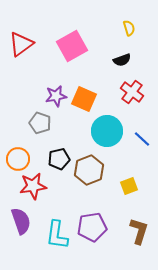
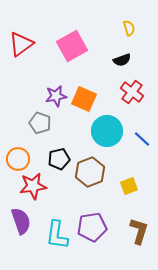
brown hexagon: moved 1 px right, 2 px down
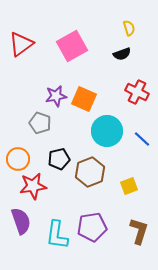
black semicircle: moved 6 px up
red cross: moved 5 px right; rotated 10 degrees counterclockwise
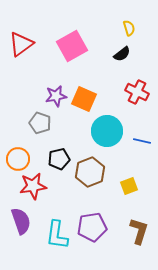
black semicircle: rotated 18 degrees counterclockwise
blue line: moved 2 px down; rotated 30 degrees counterclockwise
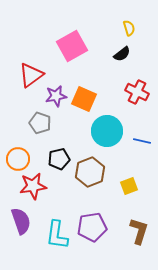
red triangle: moved 10 px right, 31 px down
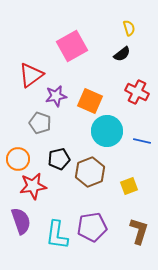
orange square: moved 6 px right, 2 px down
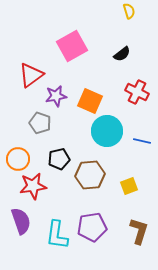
yellow semicircle: moved 17 px up
brown hexagon: moved 3 px down; rotated 16 degrees clockwise
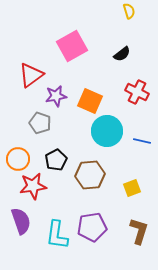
black pentagon: moved 3 px left, 1 px down; rotated 15 degrees counterclockwise
yellow square: moved 3 px right, 2 px down
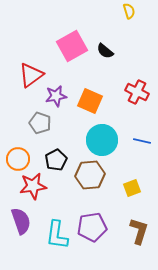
black semicircle: moved 17 px left, 3 px up; rotated 78 degrees clockwise
cyan circle: moved 5 px left, 9 px down
